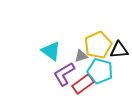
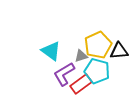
black triangle: moved 1 px down
cyan pentagon: moved 3 px left
red rectangle: moved 2 px left
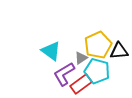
gray triangle: moved 2 px down; rotated 16 degrees counterclockwise
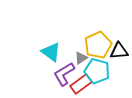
cyan triangle: moved 1 px down
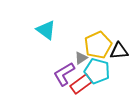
cyan triangle: moved 5 px left, 22 px up
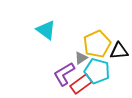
yellow pentagon: moved 1 px left, 1 px up
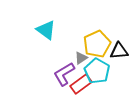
cyan pentagon: rotated 15 degrees clockwise
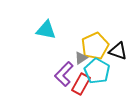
cyan triangle: rotated 25 degrees counterclockwise
yellow pentagon: moved 2 px left, 2 px down
black triangle: moved 1 px left; rotated 24 degrees clockwise
purple L-shape: rotated 15 degrees counterclockwise
red rectangle: rotated 25 degrees counterclockwise
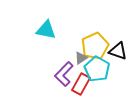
cyan pentagon: moved 2 px up
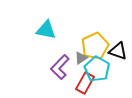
purple L-shape: moved 4 px left, 7 px up
red rectangle: moved 4 px right, 1 px up
